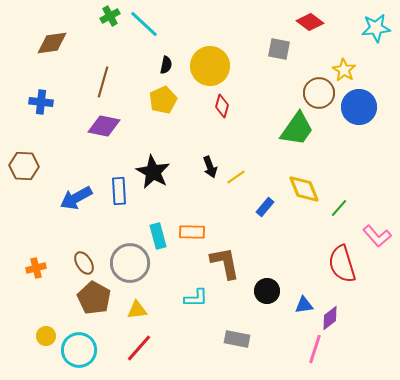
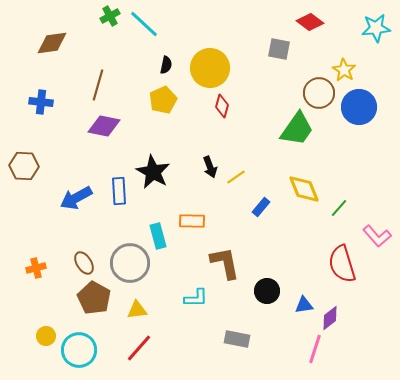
yellow circle at (210, 66): moved 2 px down
brown line at (103, 82): moved 5 px left, 3 px down
blue rectangle at (265, 207): moved 4 px left
orange rectangle at (192, 232): moved 11 px up
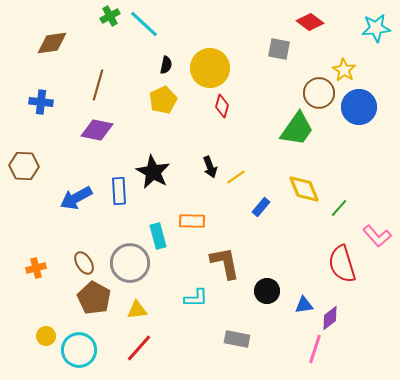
purple diamond at (104, 126): moved 7 px left, 4 px down
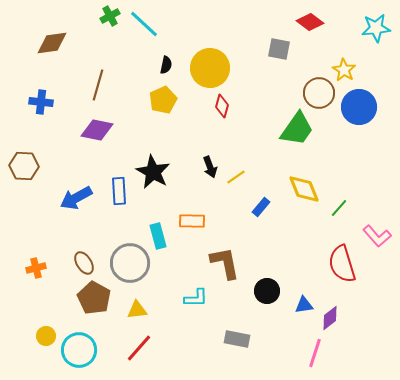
pink line at (315, 349): moved 4 px down
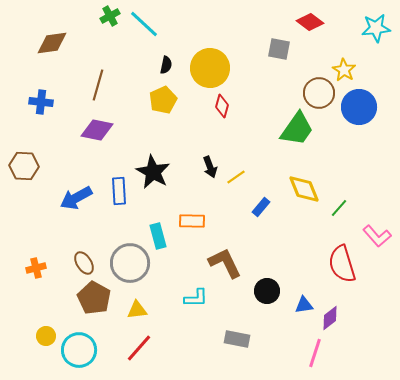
brown L-shape at (225, 263): rotated 15 degrees counterclockwise
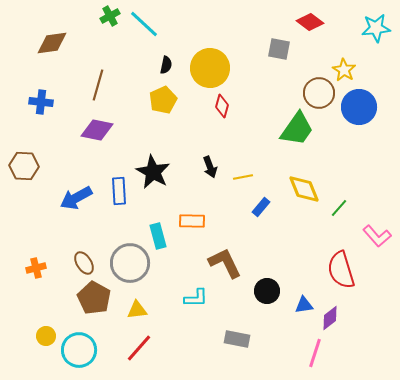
yellow line at (236, 177): moved 7 px right; rotated 24 degrees clockwise
red semicircle at (342, 264): moved 1 px left, 6 px down
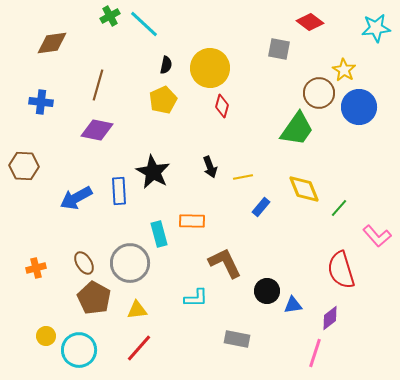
cyan rectangle at (158, 236): moved 1 px right, 2 px up
blue triangle at (304, 305): moved 11 px left
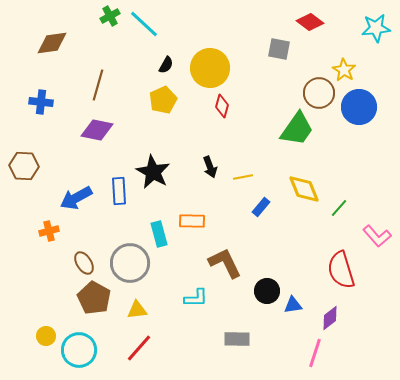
black semicircle at (166, 65): rotated 18 degrees clockwise
orange cross at (36, 268): moved 13 px right, 37 px up
gray rectangle at (237, 339): rotated 10 degrees counterclockwise
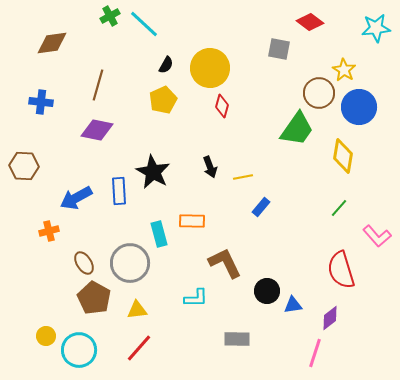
yellow diamond at (304, 189): moved 39 px right, 33 px up; rotated 32 degrees clockwise
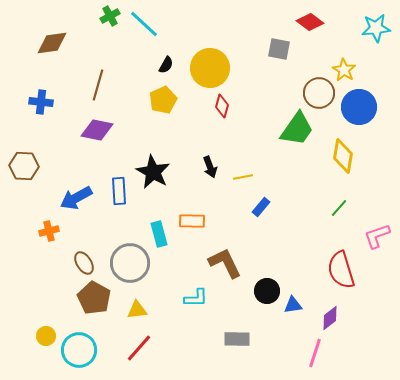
pink L-shape at (377, 236): rotated 112 degrees clockwise
